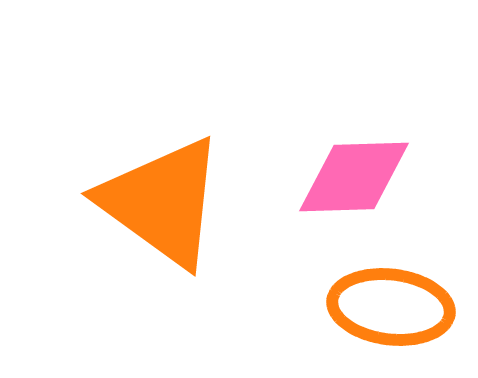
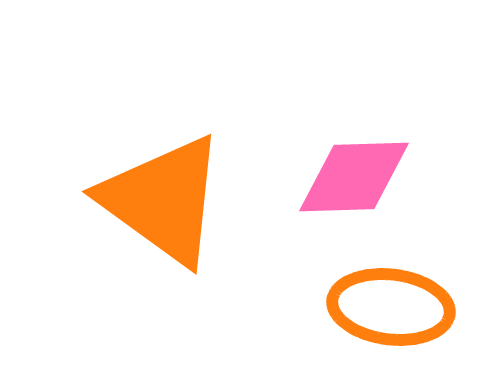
orange triangle: moved 1 px right, 2 px up
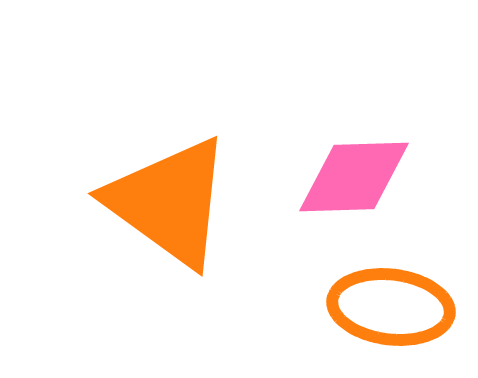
orange triangle: moved 6 px right, 2 px down
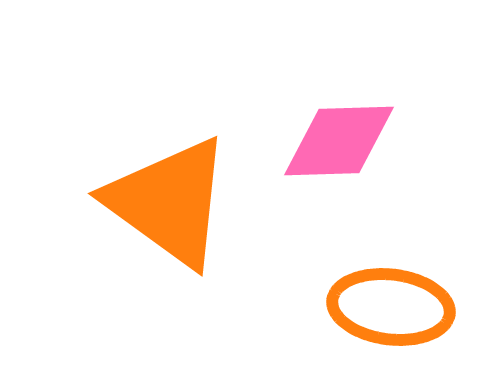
pink diamond: moved 15 px left, 36 px up
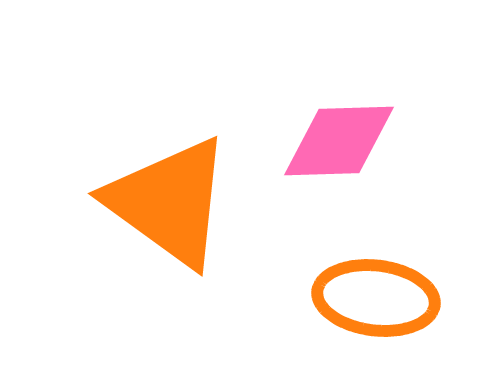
orange ellipse: moved 15 px left, 9 px up
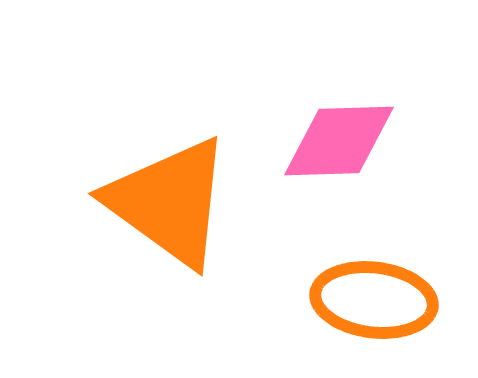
orange ellipse: moved 2 px left, 2 px down
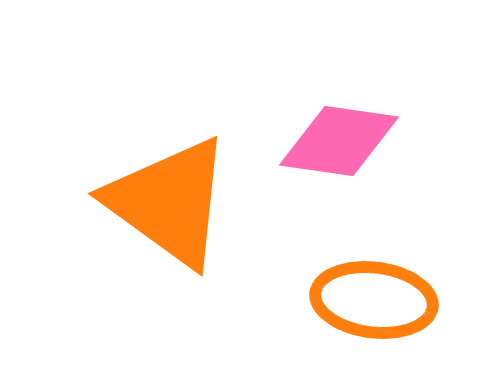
pink diamond: rotated 10 degrees clockwise
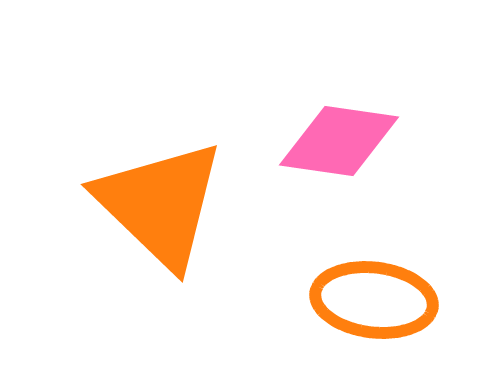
orange triangle: moved 9 px left, 2 px down; rotated 8 degrees clockwise
